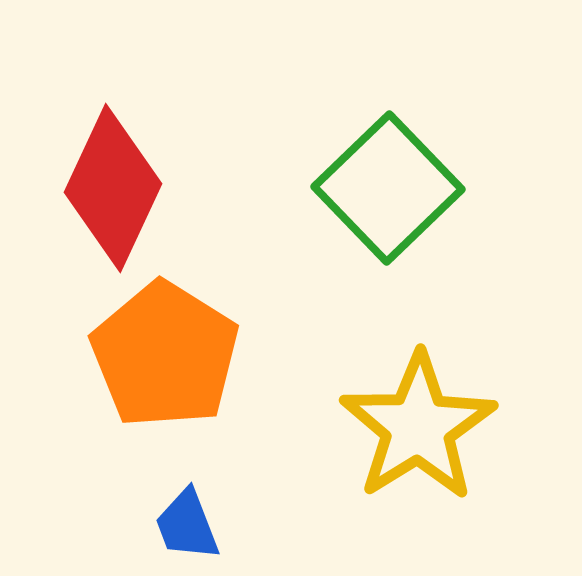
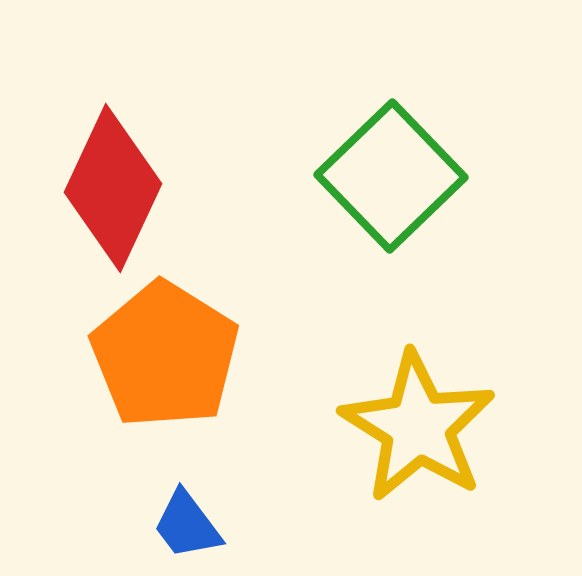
green square: moved 3 px right, 12 px up
yellow star: rotated 8 degrees counterclockwise
blue trapezoid: rotated 16 degrees counterclockwise
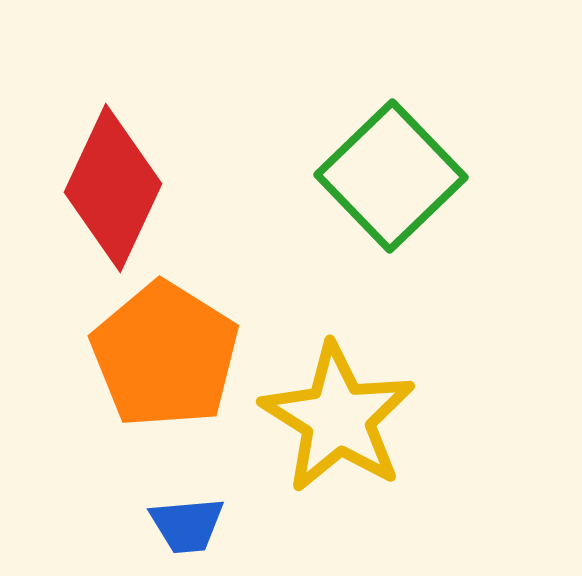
yellow star: moved 80 px left, 9 px up
blue trapezoid: rotated 58 degrees counterclockwise
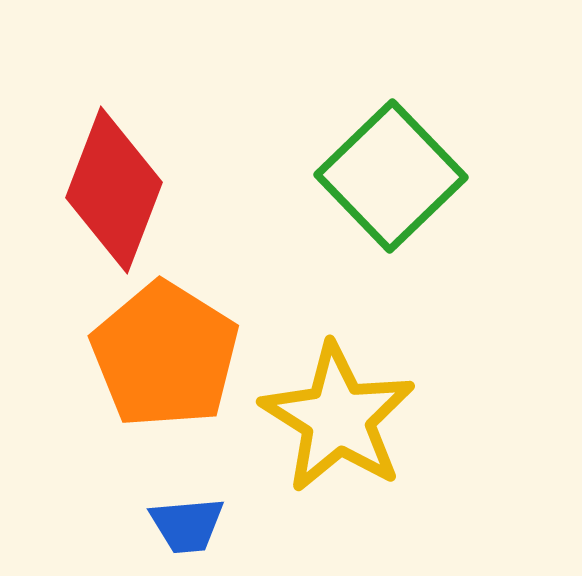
red diamond: moved 1 px right, 2 px down; rotated 4 degrees counterclockwise
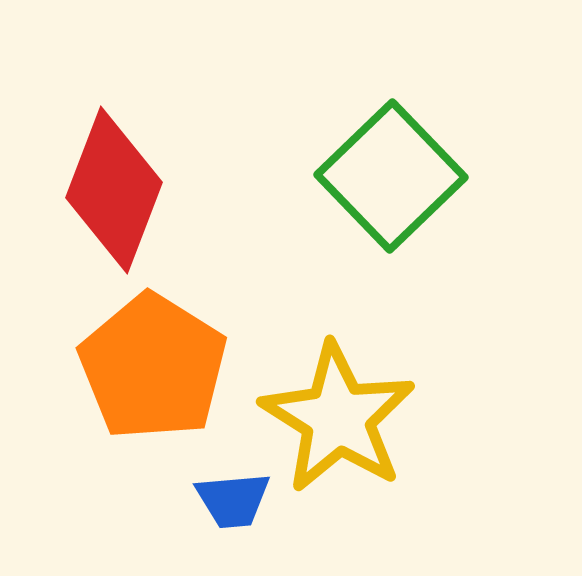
orange pentagon: moved 12 px left, 12 px down
blue trapezoid: moved 46 px right, 25 px up
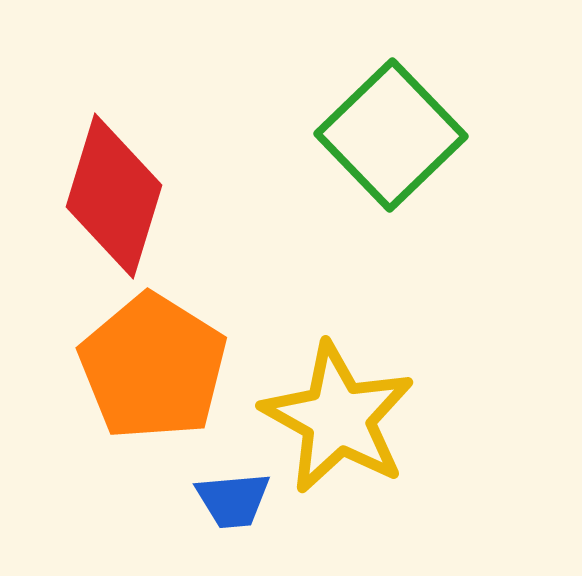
green square: moved 41 px up
red diamond: moved 6 px down; rotated 4 degrees counterclockwise
yellow star: rotated 3 degrees counterclockwise
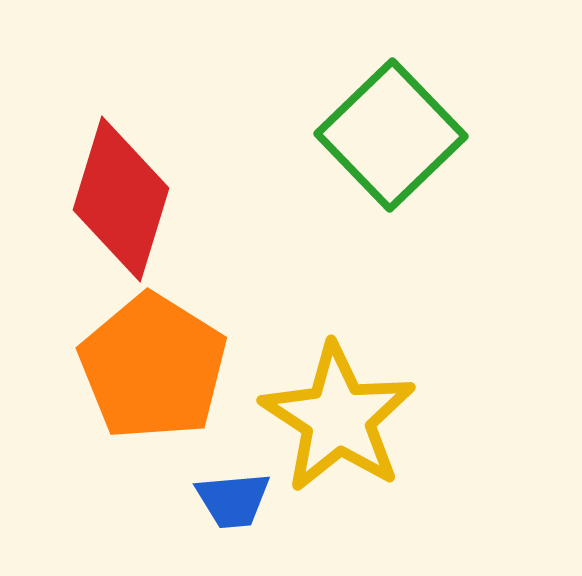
red diamond: moved 7 px right, 3 px down
yellow star: rotated 4 degrees clockwise
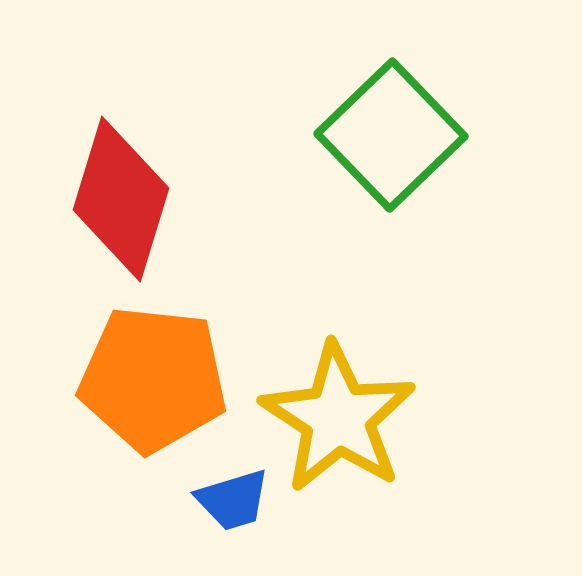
orange pentagon: moved 12 px down; rotated 26 degrees counterclockwise
blue trapezoid: rotated 12 degrees counterclockwise
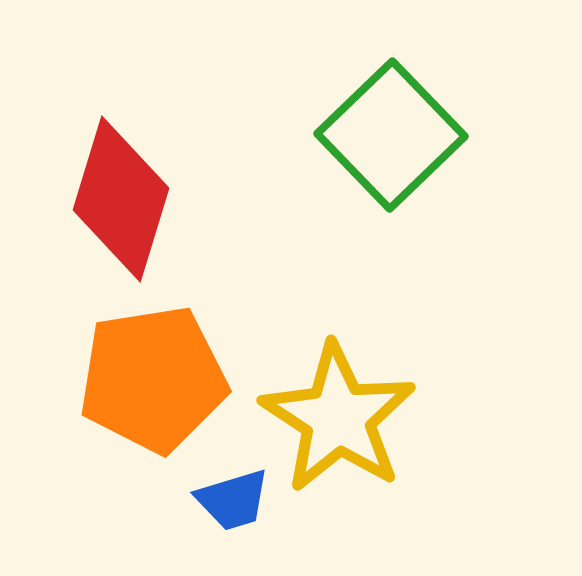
orange pentagon: rotated 15 degrees counterclockwise
